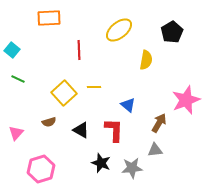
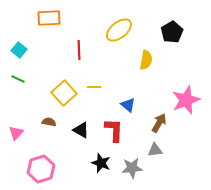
cyan square: moved 7 px right
brown semicircle: rotated 152 degrees counterclockwise
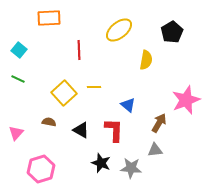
gray star: moved 1 px left; rotated 10 degrees clockwise
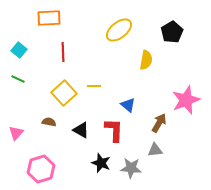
red line: moved 16 px left, 2 px down
yellow line: moved 1 px up
